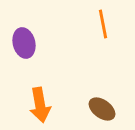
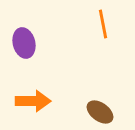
orange arrow: moved 7 px left, 4 px up; rotated 80 degrees counterclockwise
brown ellipse: moved 2 px left, 3 px down
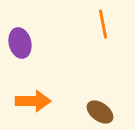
purple ellipse: moved 4 px left
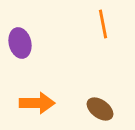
orange arrow: moved 4 px right, 2 px down
brown ellipse: moved 3 px up
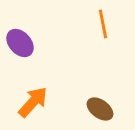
purple ellipse: rotated 28 degrees counterclockwise
orange arrow: moved 4 px left, 1 px up; rotated 48 degrees counterclockwise
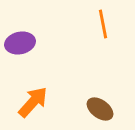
purple ellipse: rotated 60 degrees counterclockwise
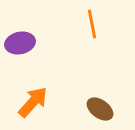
orange line: moved 11 px left
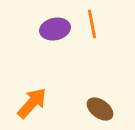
purple ellipse: moved 35 px right, 14 px up
orange arrow: moved 1 px left, 1 px down
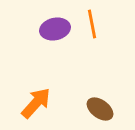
orange arrow: moved 4 px right
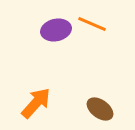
orange line: rotated 56 degrees counterclockwise
purple ellipse: moved 1 px right, 1 px down
